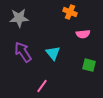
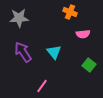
cyan triangle: moved 1 px right, 1 px up
green square: rotated 24 degrees clockwise
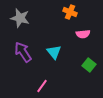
gray star: moved 1 px right; rotated 18 degrees clockwise
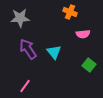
gray star: rotated 18 degrees counterclockwise
purple arrow: moved 5 px right, 3 px up
pink line: moved 17 px left
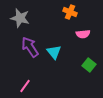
gray star: rotated 18 degrees clockwise
purple arrow: moved 2 px right, 2 px up
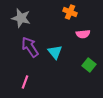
gray star: moved 1 px right
cyan triangle: moved 1 px right
pink line: moved 4 px up; rotated 16 degrees counterclockwise
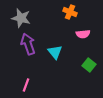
purple arrow: moved 2 px left, 3 px up; rotated 15 degrees clockwise
pink line: moved 1 px right, 3 px down
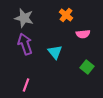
orange cross: moved 4 px left, 3 px down; rotated 16 degrees clockwise
gray star: moved 3 px right
purple arrow: moved 3 px left
green square: moved 2 px left, 2 px down
